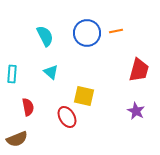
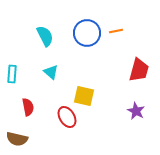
brown semicircle: rotated 35 degrees clockwise
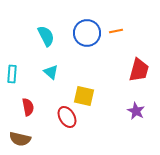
cyan semicircle: moved 1 px right
brown semicircle: moved 3 px right
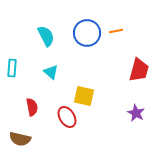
cyan rectangle: moved 6 px up
red semicircle: moved 4 px right
purple star: moved 2 px down
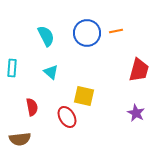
brown semicircle: rotated 20 degrees counterclockwise
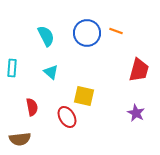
orange line: rotated 32 degrees clockwise
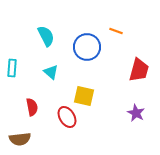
blue circle: moved 14 px down
